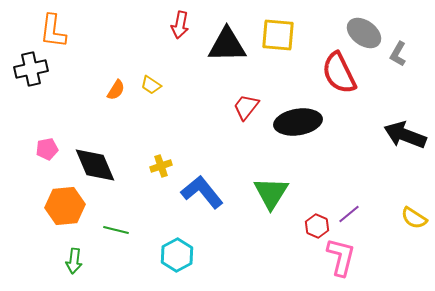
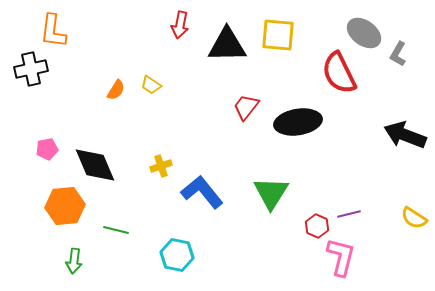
purple line: rotated 25 degrees clockwise
cyan hexagon: rotated 20 degrees counterclockwise
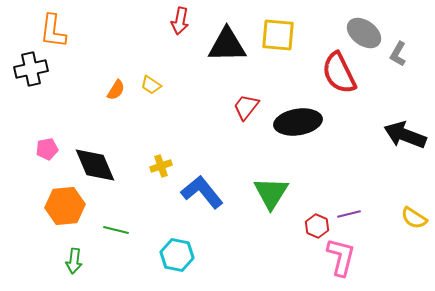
red arrow: moved 4 px up
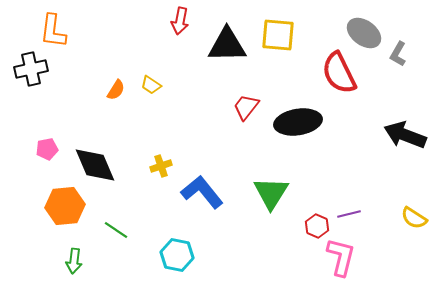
green line: rotated 20 degrees clockwise
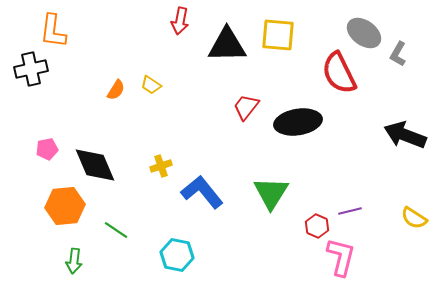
purple line: moved 1 px right, 3 px up
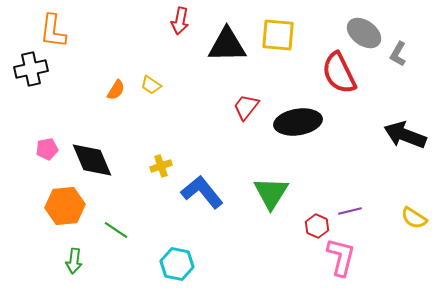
black diamond: moved 3 px left, 5 px up
cyan hexagon: moved 9 px down
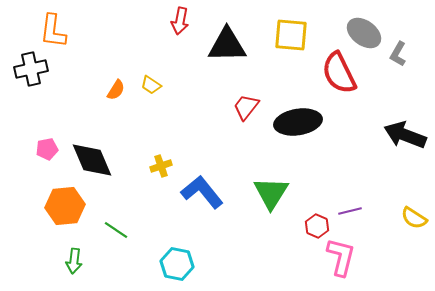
yellow square: moved 13 px right
